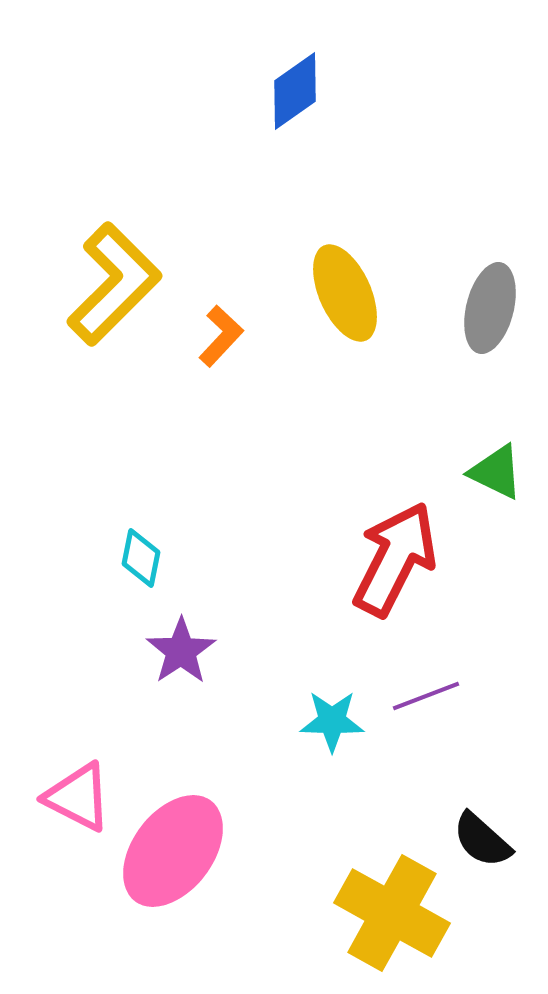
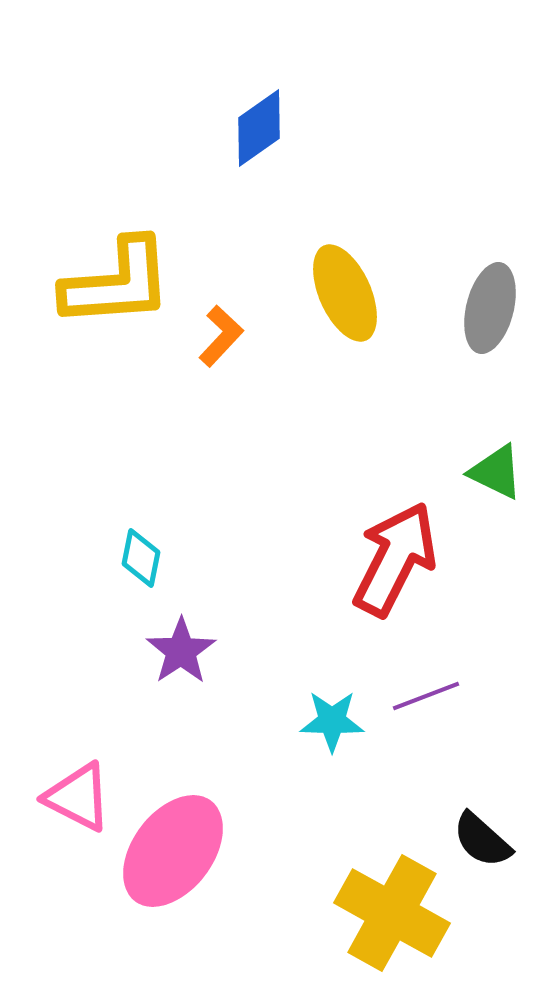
blue diamond: moved 36 px left, 37 px down
yellow L-shape: moved 3 px right, 1 px up; rotated 41 degrees clockwise
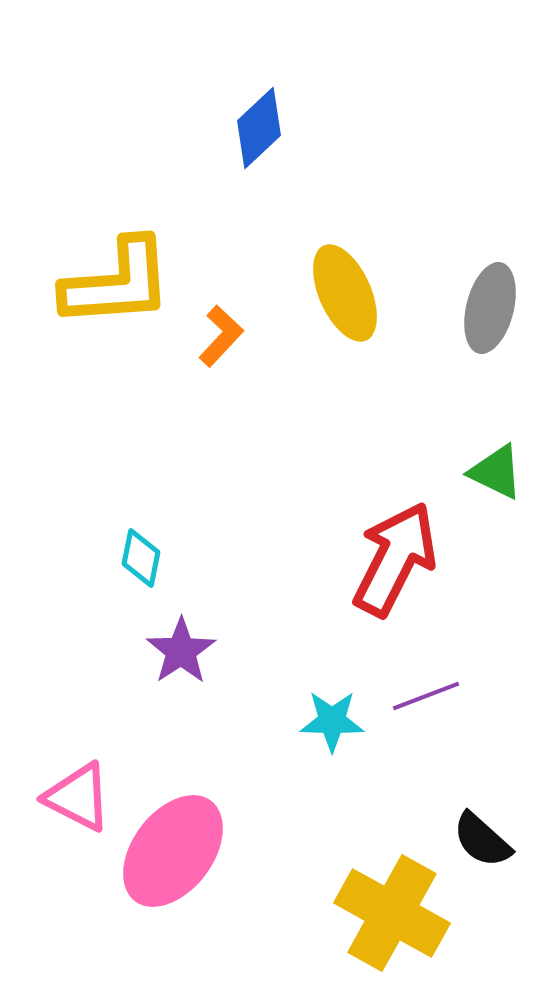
blue diamond: rotated 8 degrees counterclockwise
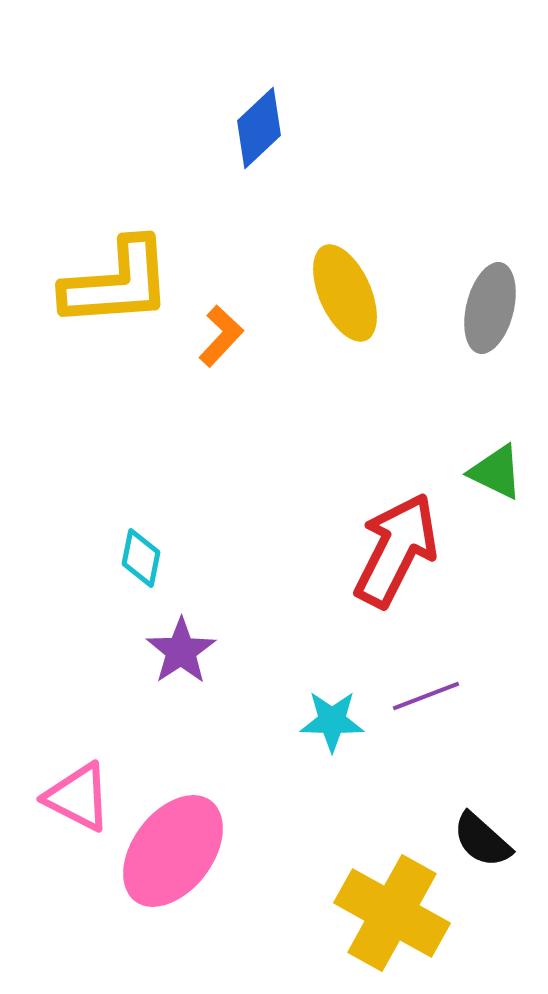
red arrow: moved 1 px right, 9 px up
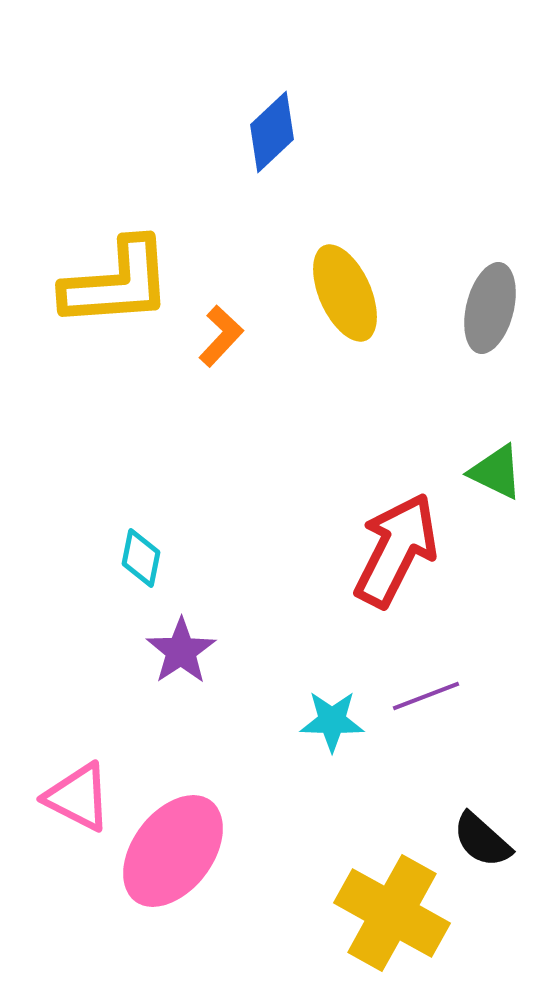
blue diamond: moved 13 px right, 4 px down
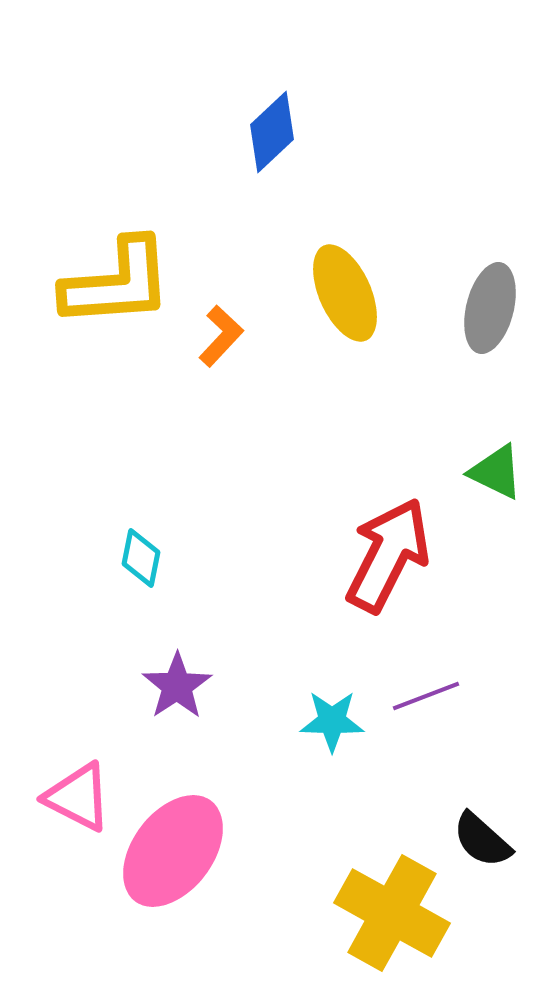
red arrow: moved 8 px left, 5 px down
purple star: moved 4 px left, 35 px down
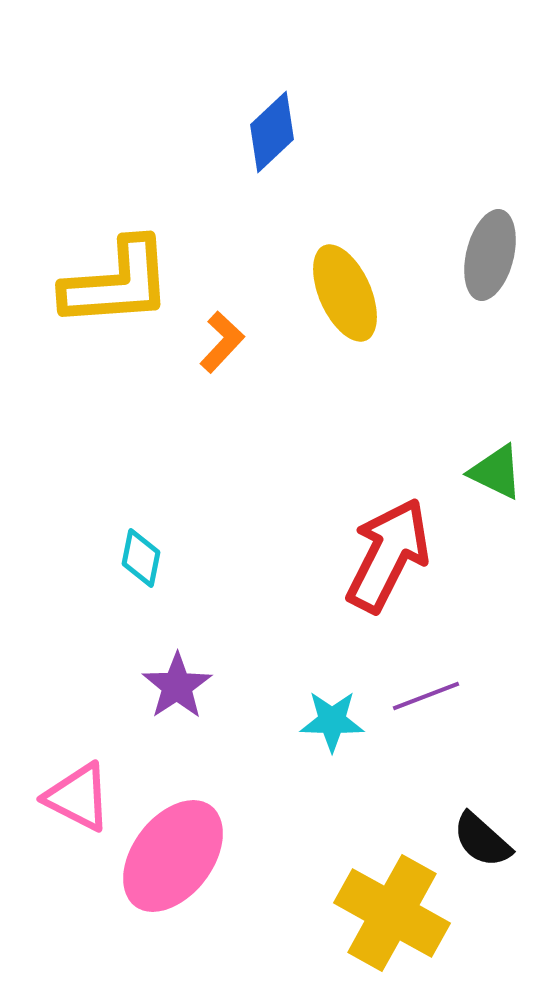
gray ellipse: moved 53 px up
orange L-shape: moved 1 px right, 6 px down
pink ellipse: moved 5 px down
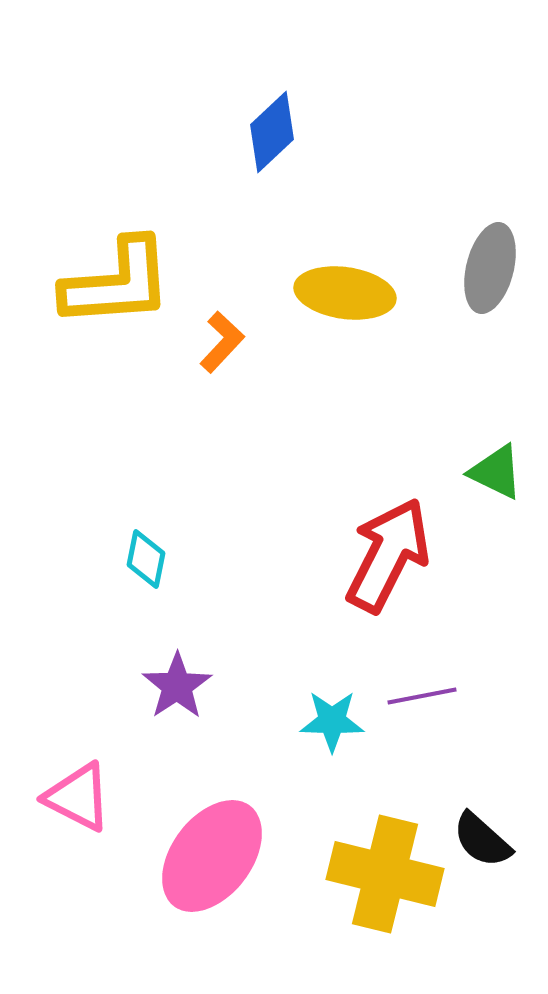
gray ellipse: moved 13 px down
yellow ellipse: rotated 58 degrees counterclockwise
cyan diamond: moved 5 px right, 1 px down
purple line: moved 4 px left; rotated 10 degrees clockwise
pink ellipse: moved 39 px right
yellow cross: moved 7 px left, 39 px up; rotated 15 degrees counterclockwise
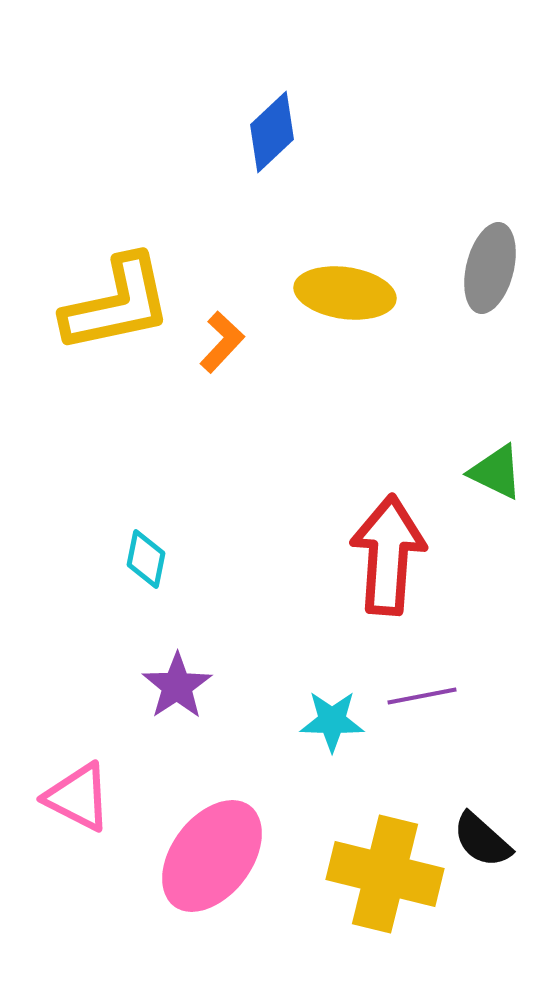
yellow L-shape: moved 21 px down; rotated 8 degrees counterclockwise
red arrow: rotated 23 degrees counterclockwise
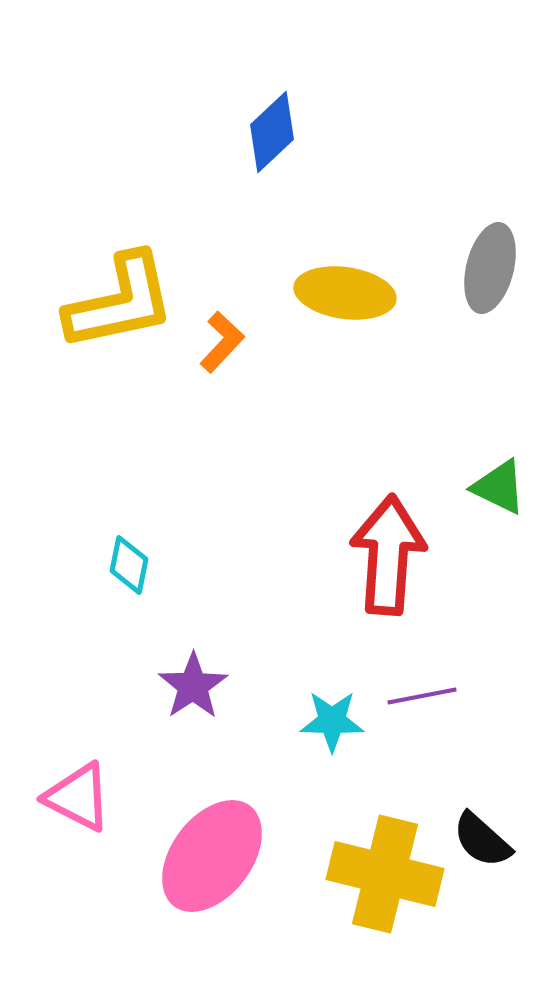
yellow L-shape: moved 3 px right, 2 px up
green triangle: moved 3 px right, 15 px down
cyan diamond: moved 17 px left, 6 px down
purple star: moved 16 px right
